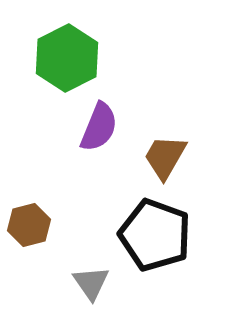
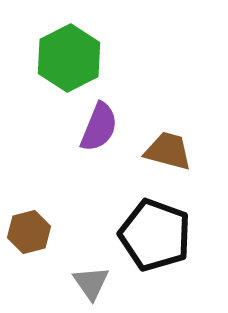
green hexagon: moved 2 px right
brown trapezoid: moved 3 px right, 6 px up; rotated 75 degrees clockwise
brown hexagon: moved 7 px down
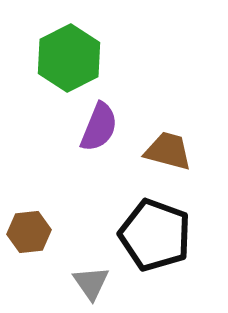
brown hexagon: rotated 9 degrees clockwise
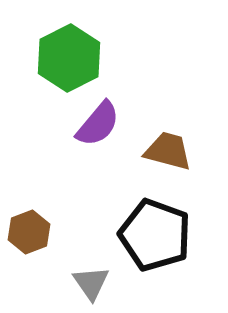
purple semicircle: moved 1 px left, 3 px up; rotated 18 degrees clockwise
brown hexagon: rotated 15 degrees counterclockwise
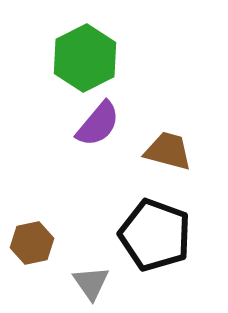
green hexagon: moved 16 px right
brown hexagon: moved 3 px right, 11 px down; rotated 9 degrees clockwise
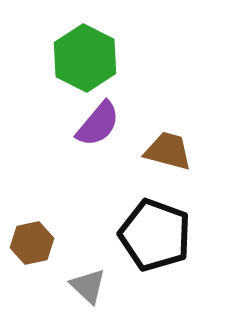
green hexagon: rotated 6 degrees counterclockwise
gray triangle: moved 3 px left, 3 px down; rotated 12 degrees counterclockwise
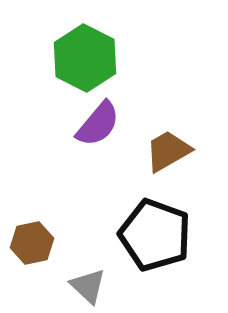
brown trapezoid: rotated 45 degrees counterclockwise
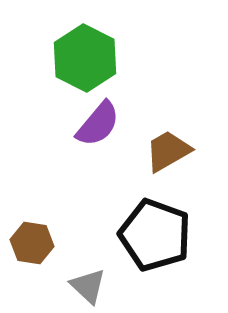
brown hexagon: rotated 21 degrees clockwise
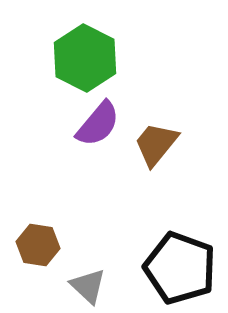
brown trapezoid: moved 12 px left, 7 px up; rotated 21 degrees counterclockwise
black pentagon: moved 25 px right, 33 px down
brown hexagon: moved 6 px right, 2 px down
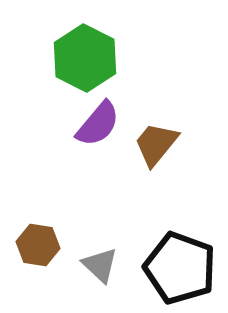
gray triangle: moved 12 px right, 21 px up
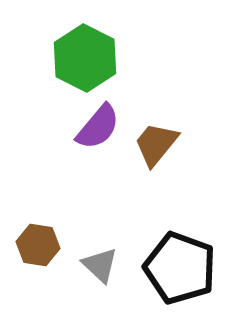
purple semicircle: moved 3 px down
